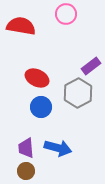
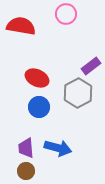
blue circle: moved 2 px left
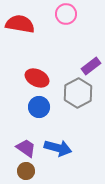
red semicircle: moved 1 px left, 2 px up
purple trapezoid: rotated 130 degrees clockwise
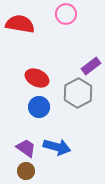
blue arrow: moved 1 px left, 1 px up
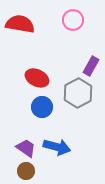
pink circle: moved 7 px right, 6 px down
purple rectangle: rotated 24 degrees counterclockwise
blue circle: moved 3 px right
